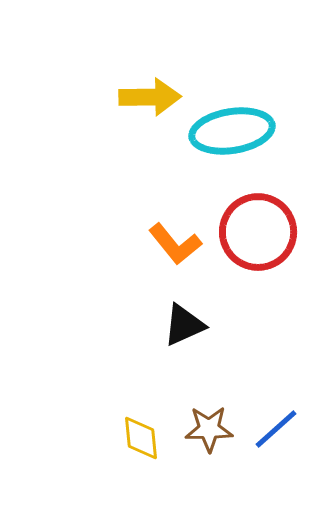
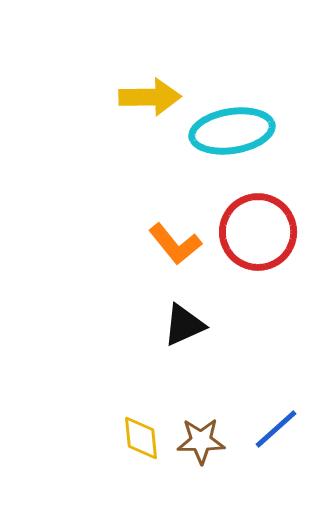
brown star: moved 8 px left, 12 px down
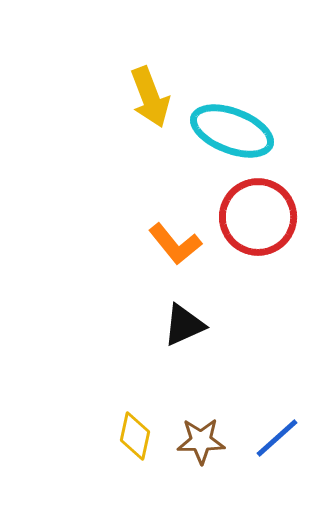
yellow arrow: rotated 70 degrees clockwise
cyan ellipse: rotated 30 degrees clockwise
red circle: moved 15 px up
blue line: moved 1 px right, 9 px down
yellow diamond: moved 6 px left, 2 px up; rotated 18 degrees clockwise
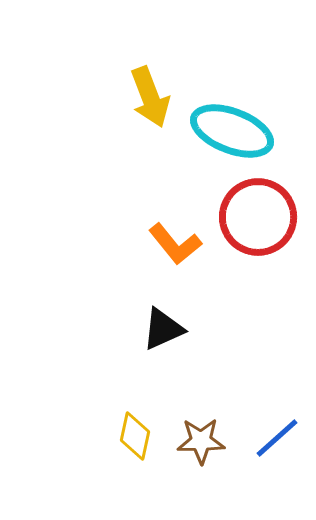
black triangle: moved 21 px left, 4 px down
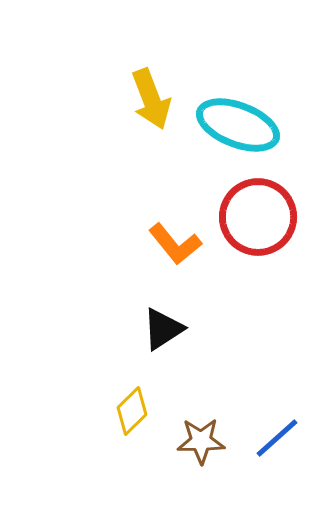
yellow arrow: moved 1 px right, 2 px down
cyan ellipse: moved 6 px right, 6 px up
black triangle: rotated 9 degrees counterclockwise
yellow diamond: moved 3 px left, 25 px up; rotated 33 degrees clockwise
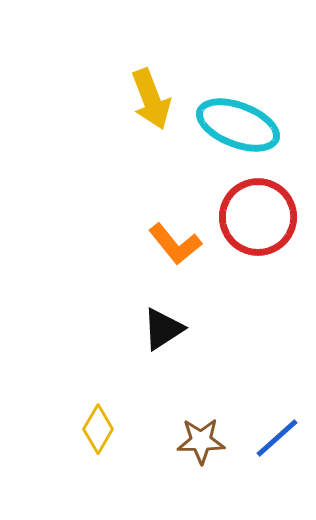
yellow diamond: moved 34 px left, 18 px down; rotated 15 degrees counterclockwise
